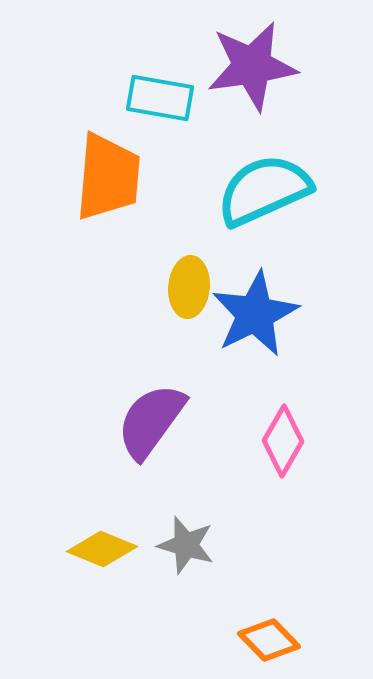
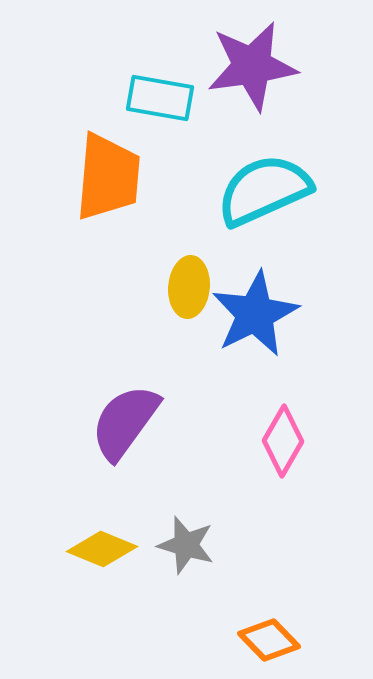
purple semicircle: moved 26 px left, 1 px down
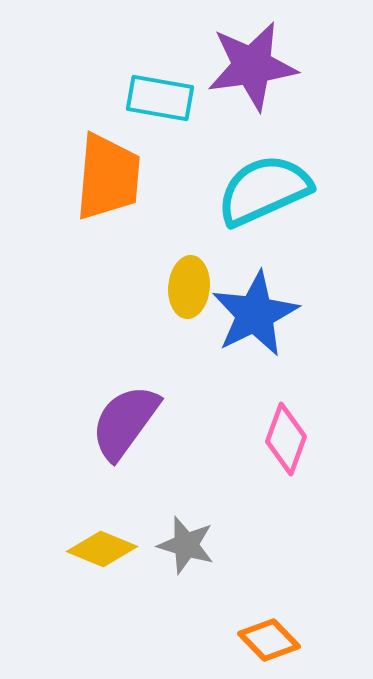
pink diamond: moved 3 px right, 2 px up; rotated 10 degrees counterclockwise
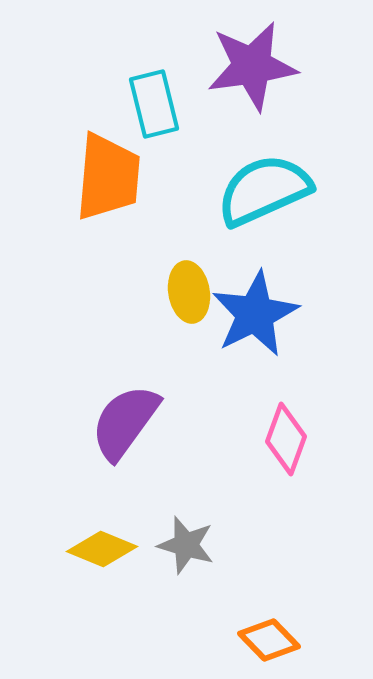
cyan rectangle: moved 6 px left, 6 px down; rotated 66 degrees clockwise
yellow ellipse: moved 5 px down; rotated 14 degrees counterclockwise
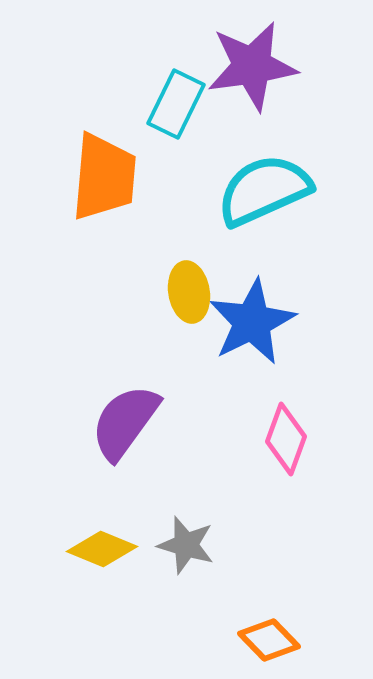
cyan rectangle: moved 22 px right; rotated 40 degrees clockwise
orange trapezoid: moved 4 px left
blue star: moved 3 px left, 8 px down
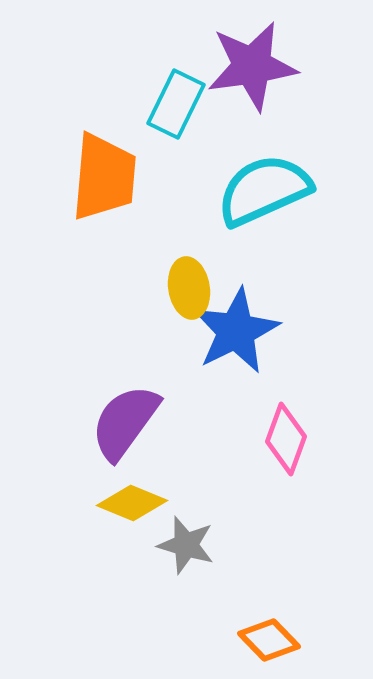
yellow ellipse: moved 4 px up
blue star: moved 16 px left, 9 px down
yellow diamond: moved 30 px right, 46 px up
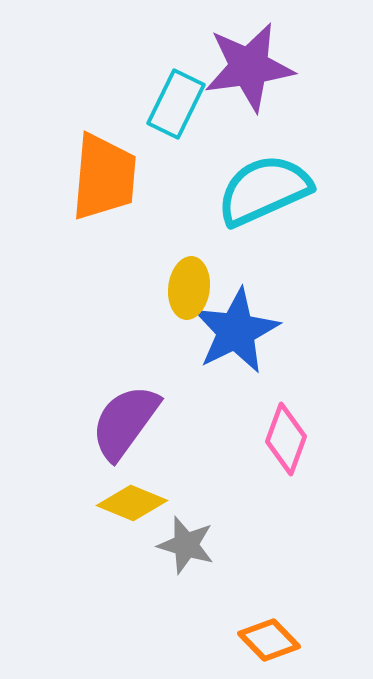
purple star: moved 3 px left, 1 px down
yellow ellipse: rotated 16 degrees clockwise
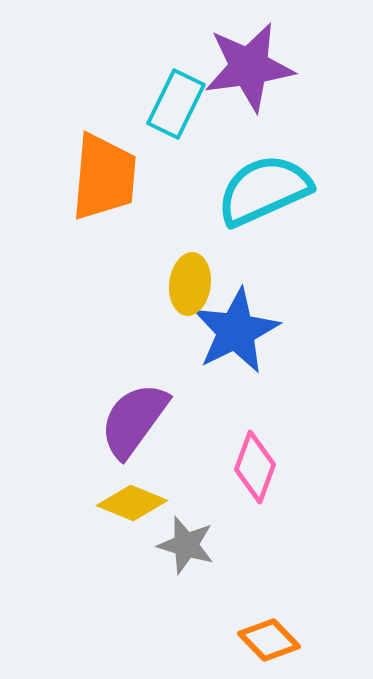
yellow ellipse: moved 1 px right, 4 px up
purple semicircle: moved 9 px right, 2 px up
pink diamond: moved 31 px left, 28 px down
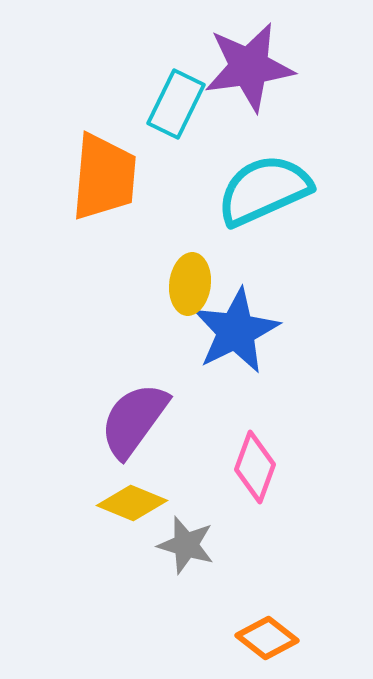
orange diamond: moved 2 px left, 2 px up; rotated 8 degrees counterclockwise
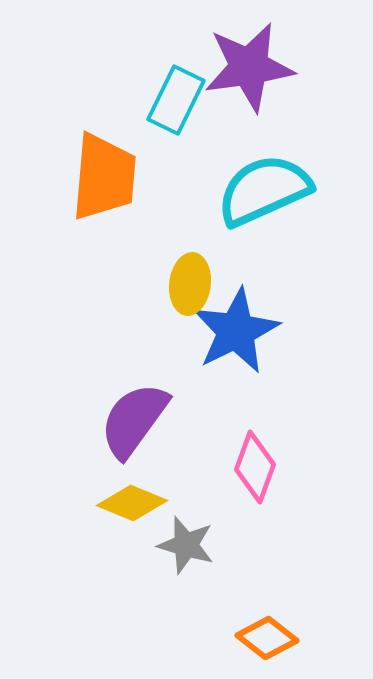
cyan rectangle: moved 4 px up
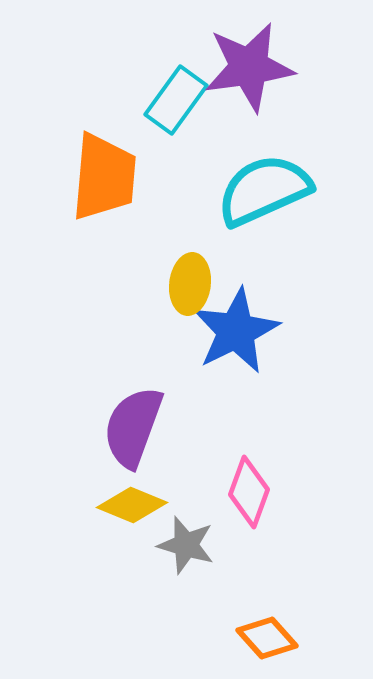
cyan rectangle: rotated 10 degrees clockwise
purple semicircle: moved 1 px left, 7 px down; rotated 16 degrees counterclockwise
pink diamond: moved 6 px left, 25 px down
yellow diamond: moved 2 px down
orange diamond: rotated 10 degrees clockwise
